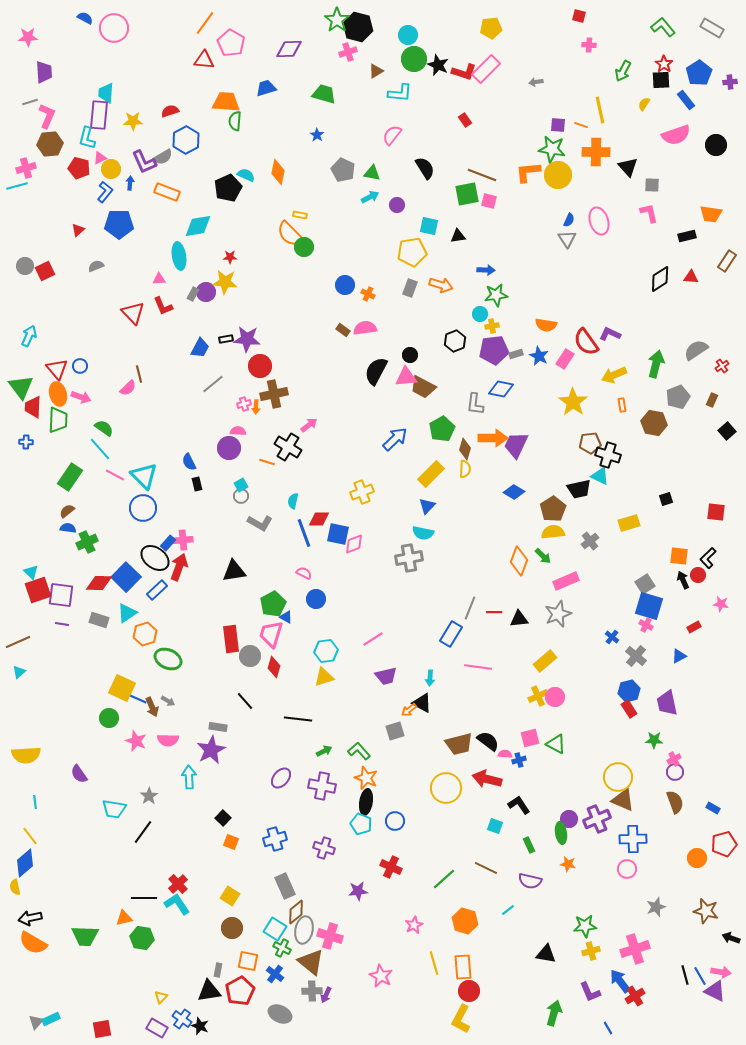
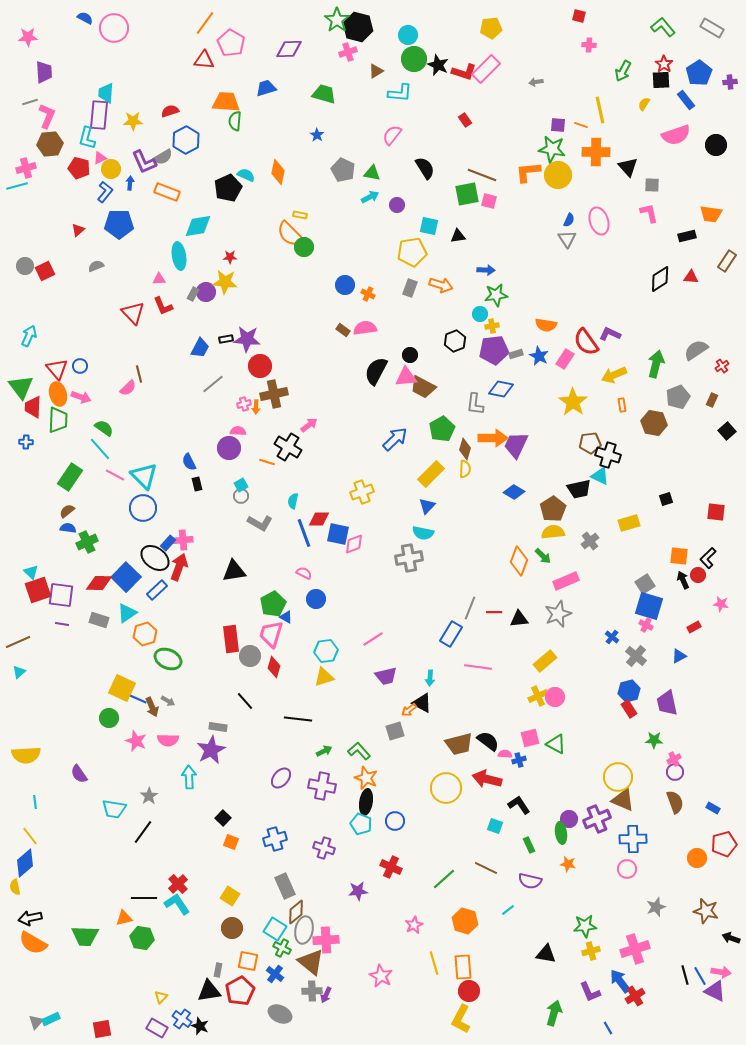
pink cross at (330, 936): moved 4 px left, 4 px down; rotated 20 degrees counterclockwise
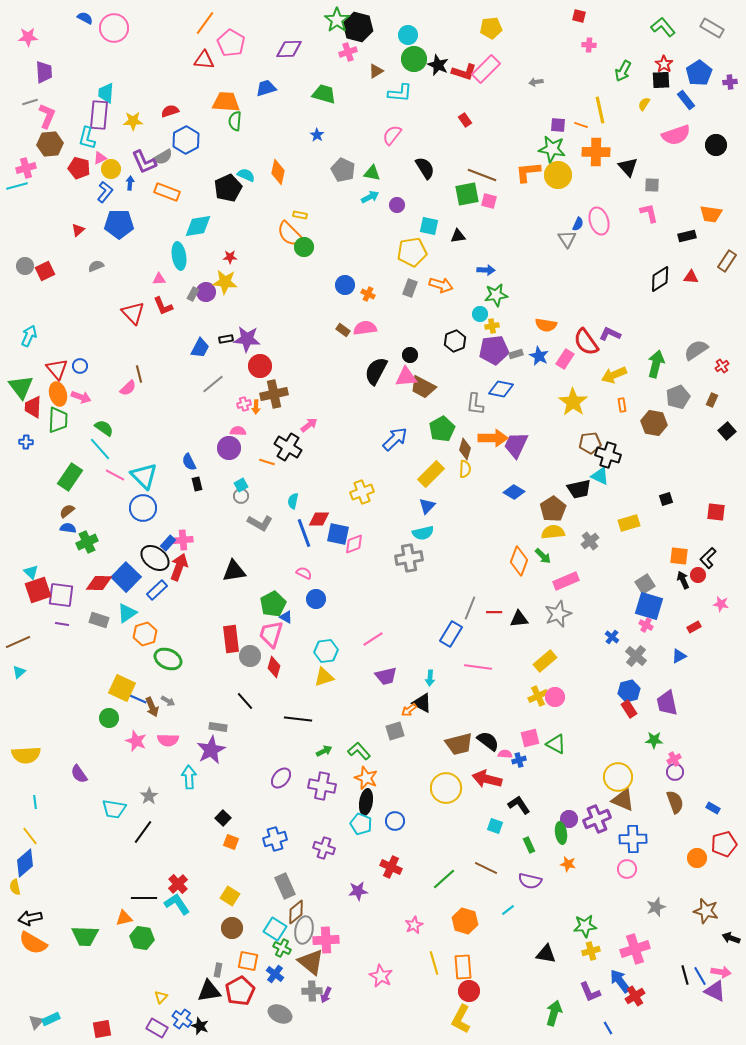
blue semicircle at (569, 220): moved 9 px right, 4 px down
cyan semicircle at (423, 533): rotated 25 degrees counterclockwise
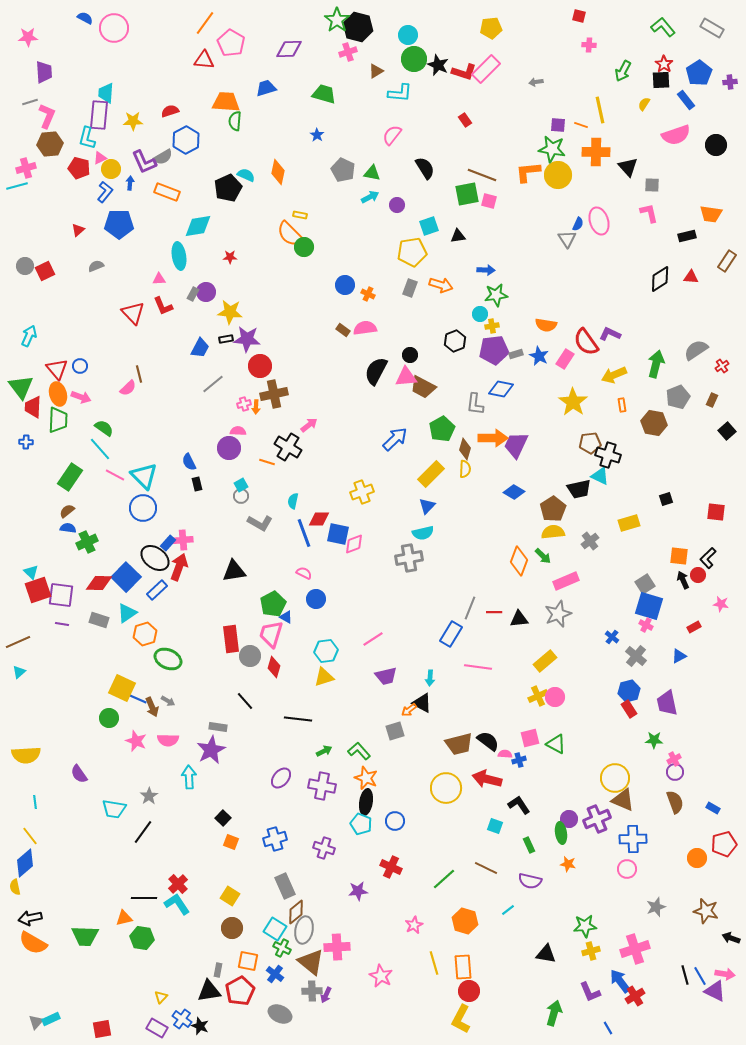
cyan square at (429, 226): rotated 30 degrees counterclockwise
yellow star at (225, 282): moved 5 px right, 30 px down
yellow circle at (618, 777): moved 3 px left, 1 px down
pink cross at (326, 940): moved 11 px right, 7 px down
pink arrow at (721, 972): moved 4 px right, 2 px down
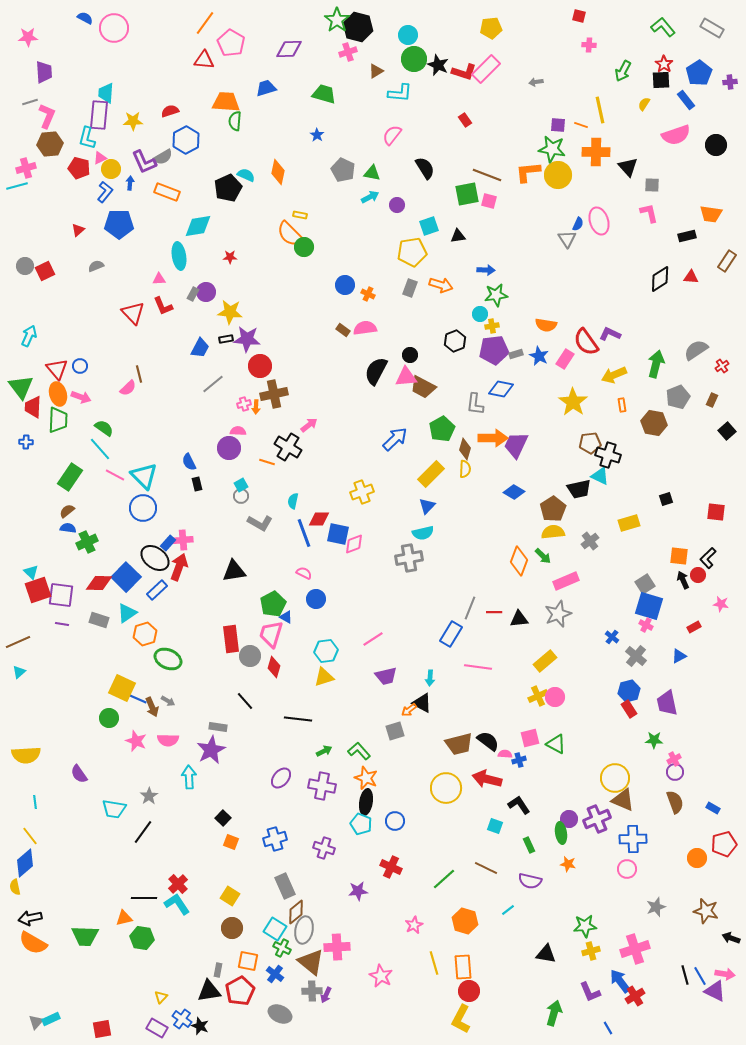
brown line at (482, 175): moved 5 px right
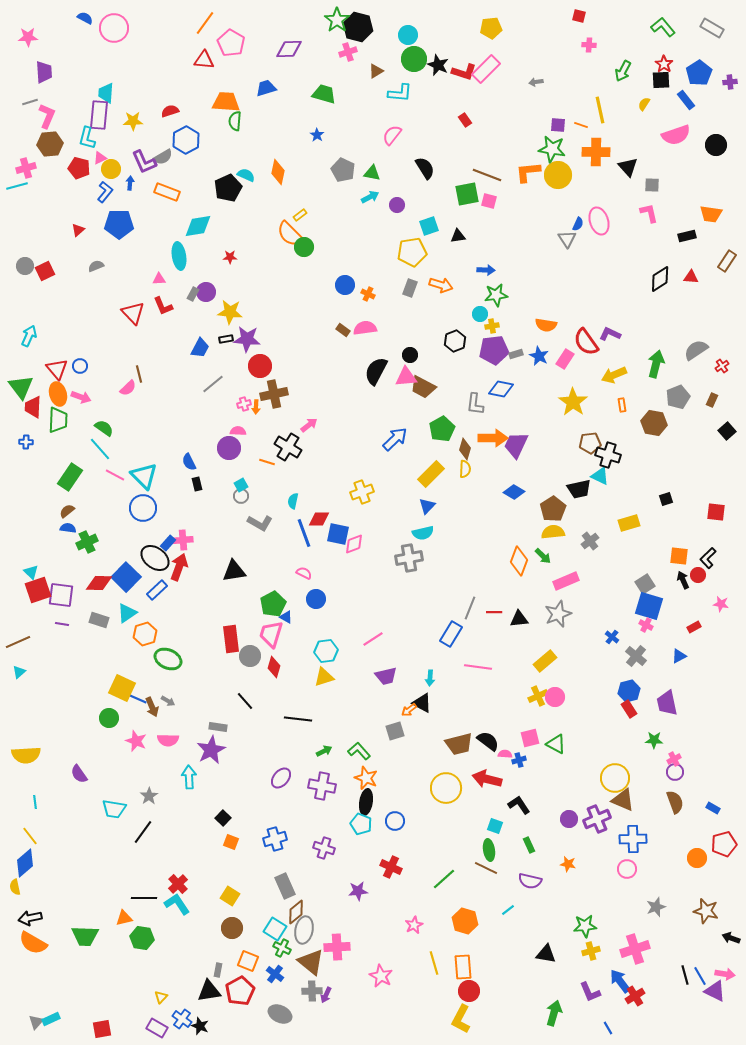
yellow rectangle at (300, 215): rotated 48 degrees counterclockwise
green ellipse at (561, 833): moved 72 px left, 17 px down
orange square at (248, 961): rotated 10 degrees clockwise
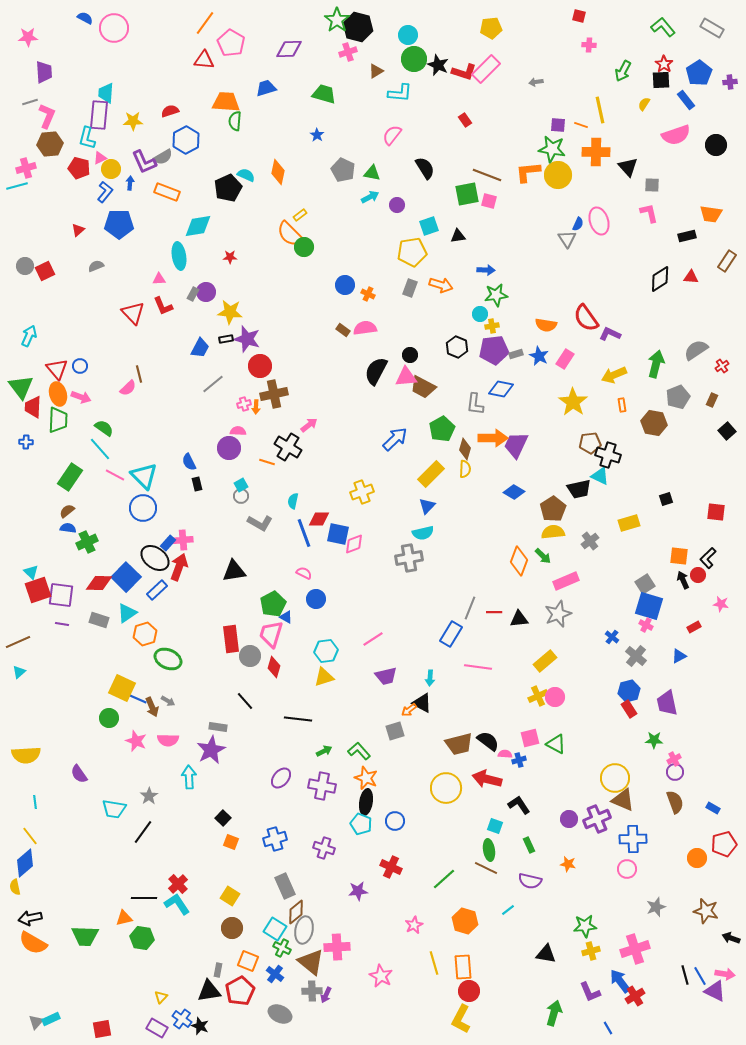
purple star at (247, 339): rotated 12 degrees clockwise
black hexagon at (455, 341): moved 2 px right, 6 px down; rotated 15 degrees counterclockwise
red semicircle at (586, 342): moved 24 px up
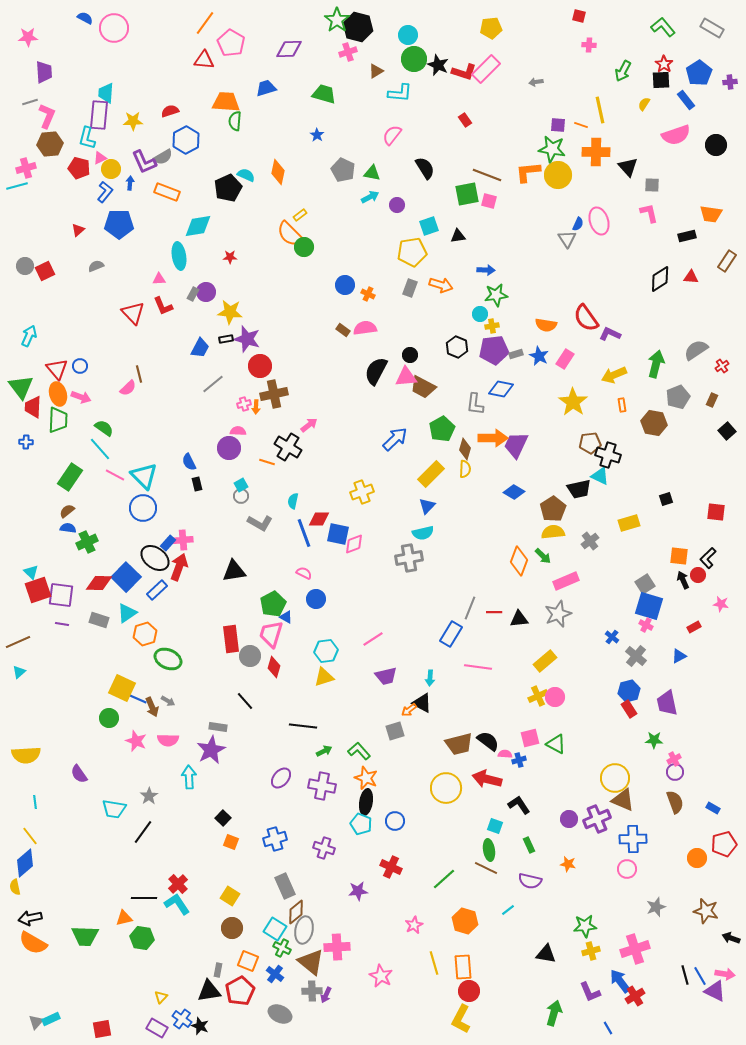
black line at (298, 719): moved 5 px right, 7 px down
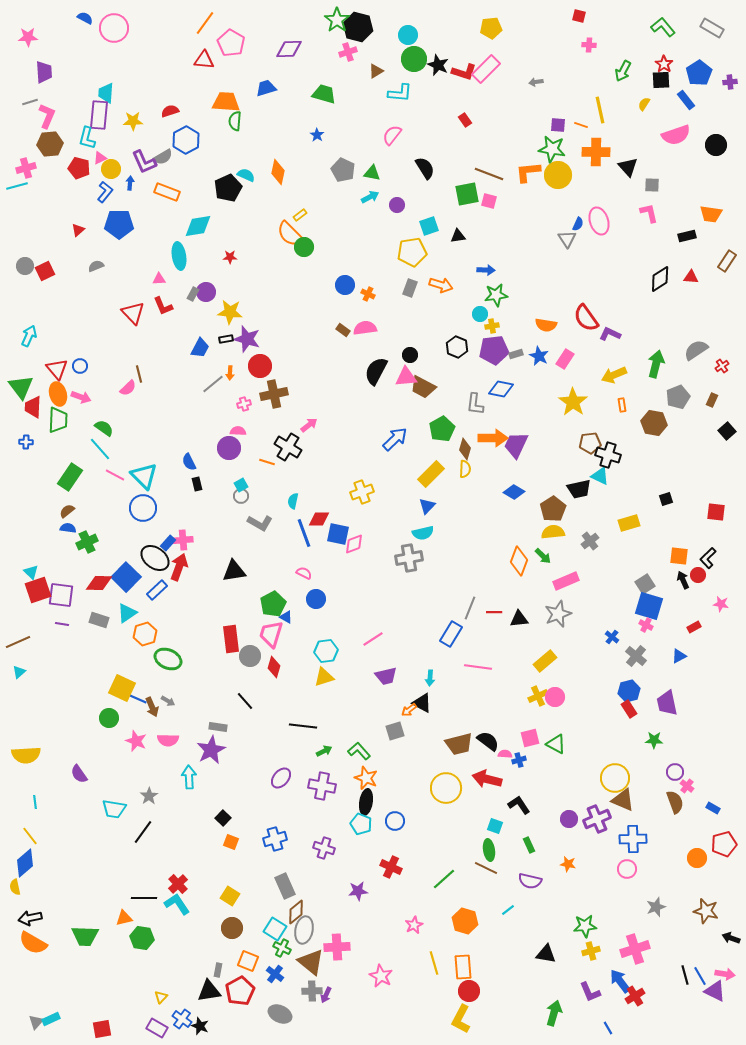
brown line at (487, 175): moved 2 px right, 1 px up
orange arrow at (256, 407): moved 26 px left, 34 px up
pink cross at (674, 759): moved 13 px right, 27 px down; rotated 24 degrees counterclockwise
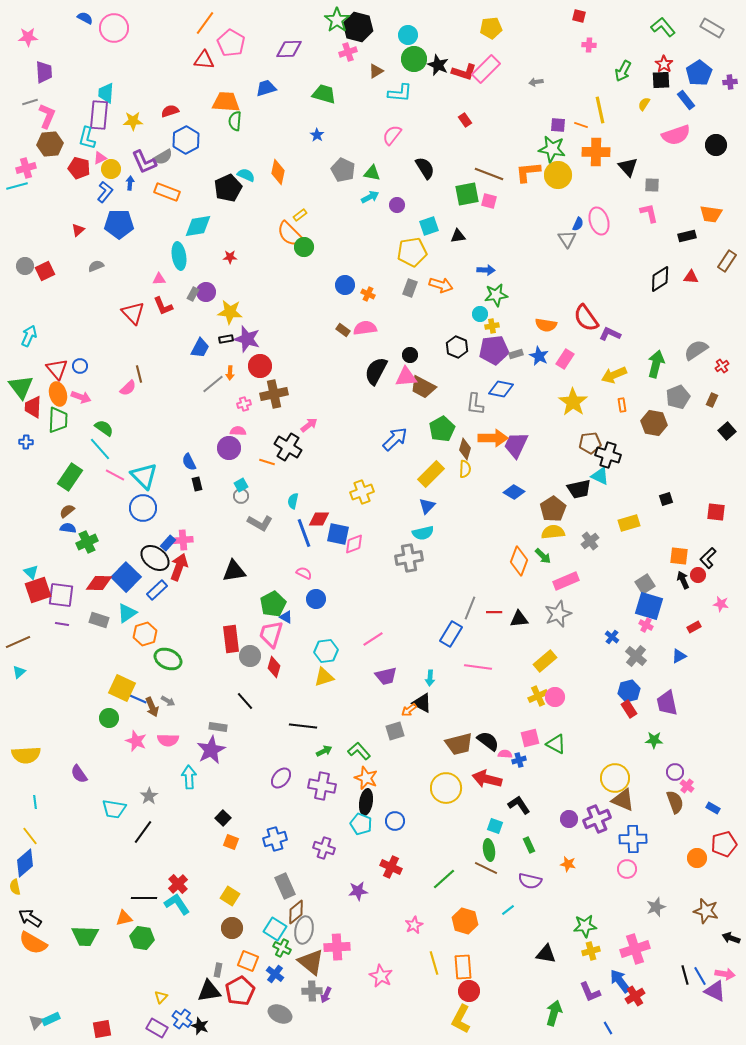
black arrow at (30, 918): rotated 45 degrees clockwise
